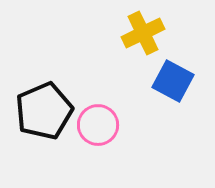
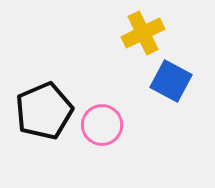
blue square: moved 2 px left
pink circle: moved 4 px right
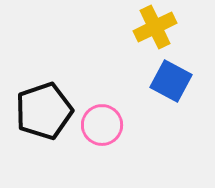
yellow cross: moved 12 px right, 6 px up
black pentagon: rotated 4 degrees clockwise
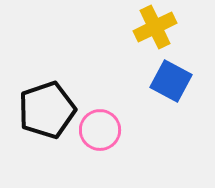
black pentagon: moved 3 px right, 1 px up
pink circle: moved 2 px left, 5 px down
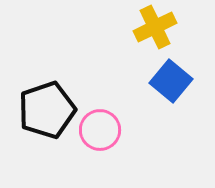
blue square: rotated 12 degrees clockwise
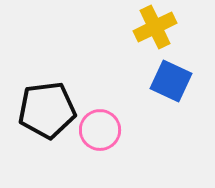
blue square: rotated 15 degrees counterclockwise
black pentagon: rotated 12 degrees clockwise
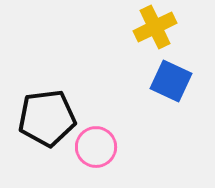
black pentagon: moved 8 px down
pink circle: moved 4 px left, 17 px down
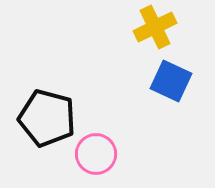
black pentagon: rotated 22 degrees clockwise
pink circle: moved 7 px down
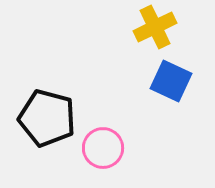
pink circle: moved 7 px right, 6 px up
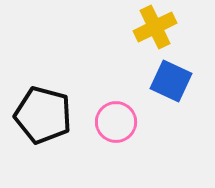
black pentagon: moved 4 px left, 3 px up
pink circle: moved 13 px right, 26 px up
